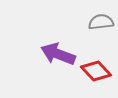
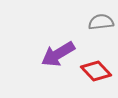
purple arrow: rotated 52 degrees counterclockwise
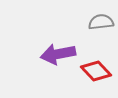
purple arrow: rotated 20 degrees clockwise
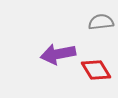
red diamond: moved 1 px up; rotated 12 degrees clockwise
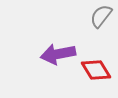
gray semicircle: moved 6 px up; rotated 45 degrees counterclockwise
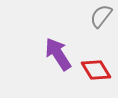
purple arrow: rotated 68 degrees clockwise
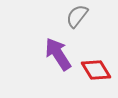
gray semicircle: moved 24 px left
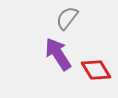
gray semicircle: moved 10 px left, 2 px down
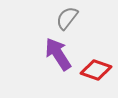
red diamond: rotated 40 degrees counterclockwise
